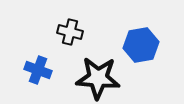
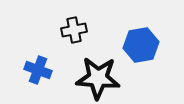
black cross: moved 4 px right, 2 px up; rotated 25 degrees counterclockwise
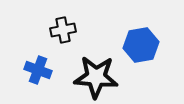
black cross: moved 11 px left
black star: moved 2 px left, 1 px up
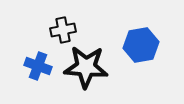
blue cross: moved 4 px up
black star: moved 10 px left, 10 px up
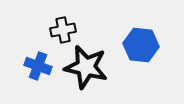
blue hexagon: rotated 16 degrees clockwise
black star: rotated 9 degrees clockwise
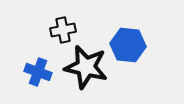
blue hexagon: moved 13 px left
blue cross: moved 6 px down
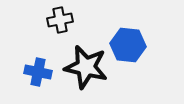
black cross: moved 3 px left, 10 px up
blue cross: rotated 8 degrees counterclockwise
